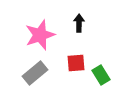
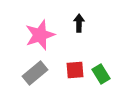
red square: moved 1 px left, 7 px down
green rectangle: moved 1 px up
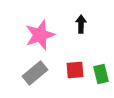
black arrow: moved 2 px right, 1 px down
green rectangle: rotated 18 degrees clockwise
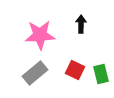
pink star: rotated 16 degrees clockwise
red square: rotated 30 degrees clockwise
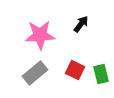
black arrow: rotated 36 degrees clockwise
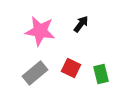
pink star: moved 4 px up; rotated 12 degrees clockwise
red square: moved 4 px left, 2 px up
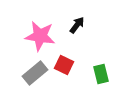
black arrow: moved 4 px left, 1 px down
pink star: moved 5 px down
red square: moved 7 px left, 3 px up
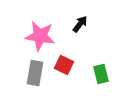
black arrow: moved 3 px right, 1 px up
gray rectangle: rotated 40 degrees counterclockwise
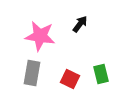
red square: moved 6 px right, 14 px down
gray rectangle: moved 3 px left
